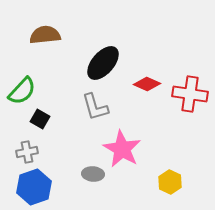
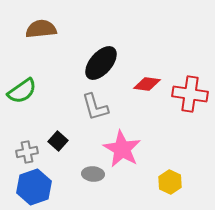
brown semicircle: moved 4 px left, 6 px up
black ellipse: moved 2 px left
red diamond: rotated 16 degrees counterclockwise
green semicircle: rotated 12 degrees clockwise
black square: moved 18 px right, 22 px down; rotated 12 degrees clockwise
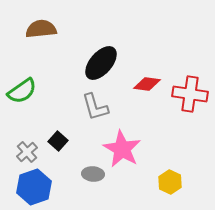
gray cross: rotated 30 degrees counterclockwise
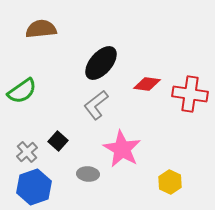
gray L-shape: moved 1 px right, 2 px up; rotated 68 degrees clockwise
gray ellipse: moved 5 px left
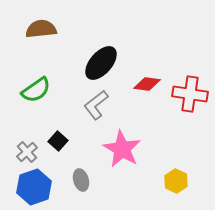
green semicircle: moved 14 px right, 1 px up
gray ellipse: moved 7 px left, 6 px down; rotated 70 degrees clockwise
yellow hexagon: moved 6 px right, 1 px up
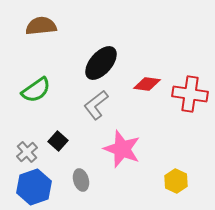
brown semicircle: moved 3 px up
pink star: rotated 9 degrees counterclockwise
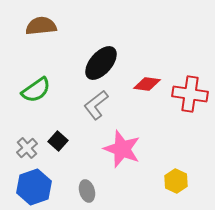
gray cross: moved 4 px up
gray ellipse: moved 6 px right, 11 px down
